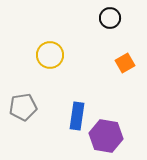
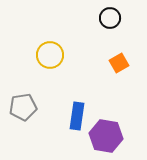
orange square: moved 6 px left
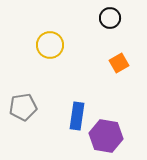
yellow circle: moved 10 px up
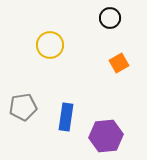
blue rectangle: moved 11 px left, 1 px down
purple hexagon: rotated 16 degrees counterclockwise
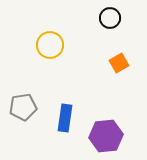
blue rectangle: moved 1 px left, 1 px down
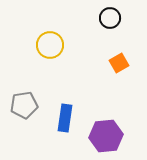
gray pentagon: moved 1 px right, 2 px up
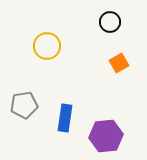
black circle: moved 4 px down
yellow circle: moved 3 px left, 1 px down
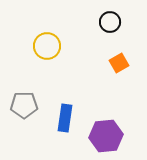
gray pentagon: rotated 8 degrees clockwise
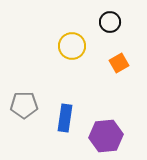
yellow circle: moved 25 px right
